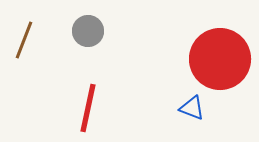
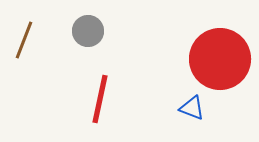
red line: moved 12 px right, 9 px up
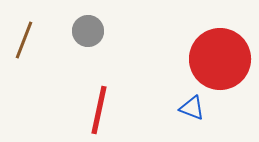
red line: moved 1 px left, 11 px down
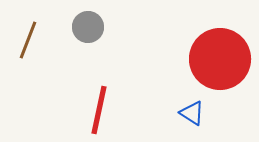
gray circle: moved 4 px up
brown line: moved 4 px right
blue triangle: moved 5 px down; rotated 12 degrees clockwise
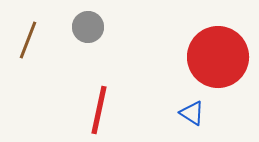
red circle: moved 2 px left, 2 px up
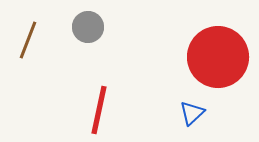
blue triangle: rotated 44 degrees clockwise
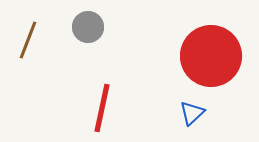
red circle: moved 7 px left, 1 px up
red line: moved 3 px right, 2 px up
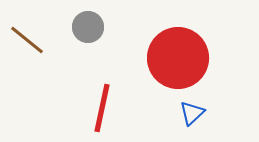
brown line: moved 1 px left; rotated 72 degrees counterclockwise
red circle: moved 33 px left, 2 px down
